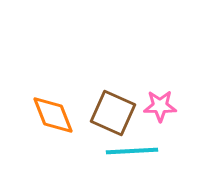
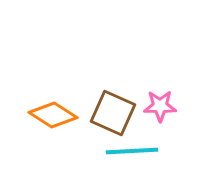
orange diamond: rotated 36 degrees counterclockwise
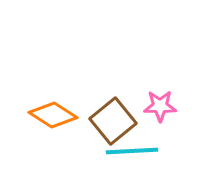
brown square: moved 8 px down; rotated 27 degrees clockwise
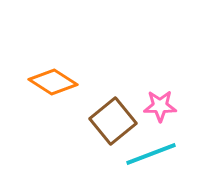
orange diamond: moved 33 px up
cyan line: moved 19 px right, 3 px down; rotated 18 degrees counterclockwise
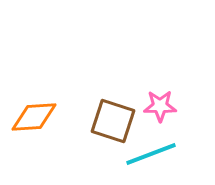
orange diamond: moved 19 px left, 35 px down; rotated 36 degrees counterclockwise
brown square: rotated 33 degrees counterclockwise
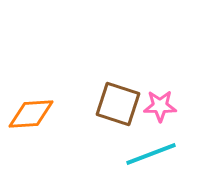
orange diamond: moved 3 px left, 3 px up
brown square: moved 5 px right, 17 px up
